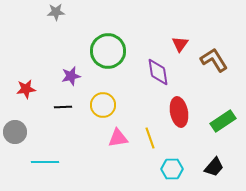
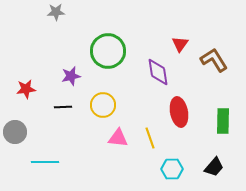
green rectangle: rotated 55 degrees counterclockwise
pink triangle: rotated 15 degrees clockwise
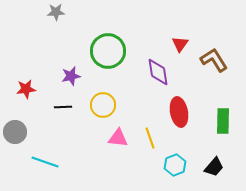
cyan line: rotated 20 degrees clockwise
cyan hexagon: moved 3 px right, 4 px up; rotated 20 degrees counterclockwise
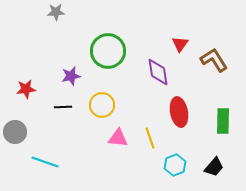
yellow circle: moved 1 px left
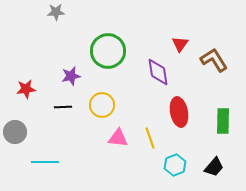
cyan line: rotated 20 degrees counterclockwise
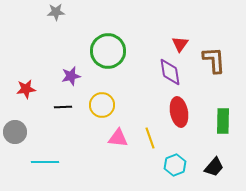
brown L-shape: rotated 28 degrees clockwise
purple diamond: moved 12 px right
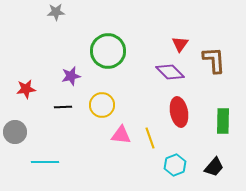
purple diamond: rotated 36 degrees counterclockwise
pink triangle: moved 3 px right, 3 px up
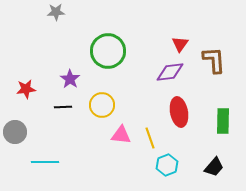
purple diamond: rotated 52 degrees counterclockwise
purple star: moved 1 px left, 3 px down; rotated 24 degrees counterclockwise
cyan hexagon: moved 8 px left
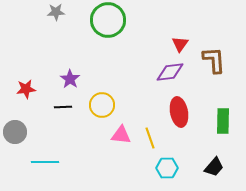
green circle: moved 31 px up
cyan hexagon: moved 3 px down; rotated 20 degrees clockwise
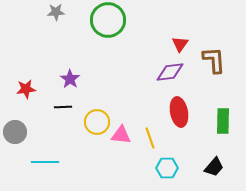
yellow circle: moved 5 px left, 17 px down
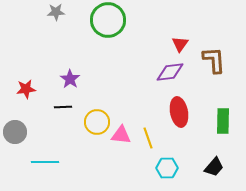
yellow line: moved 2 px left
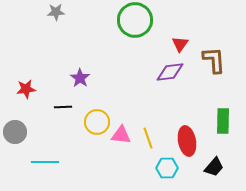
green circle: moved 27 px right
purple star: moved 10 px right, 1 px up
red ellipse: moved 8 px right, 29 px down
